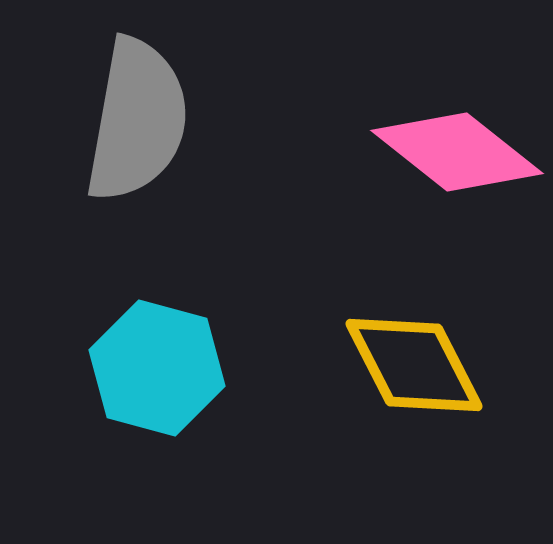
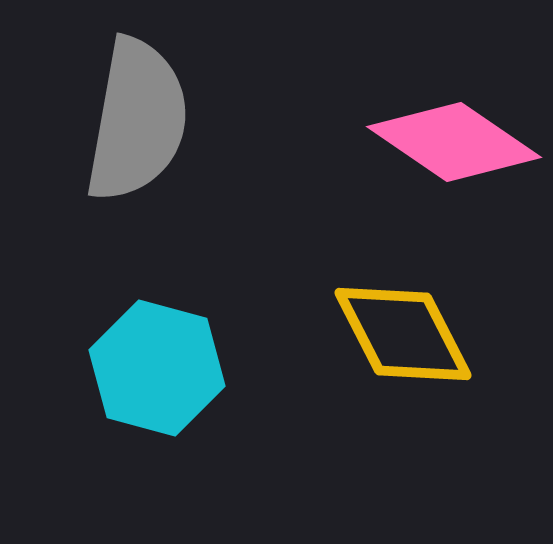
pink diamond: moved 3 px left, 10 px up; rotated 4 degrees counterclockwise
yellow diamond: moved 11 px left, 31 px up
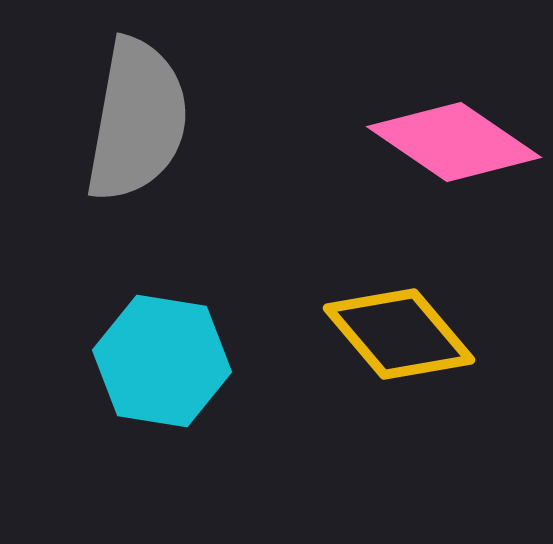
yellow diamond: moved 4 px left; rotated 13 degrees counterclockwise
cyan hexagon: moved 5 px right, 7 px up; rotated 6 degrees counterclockwise
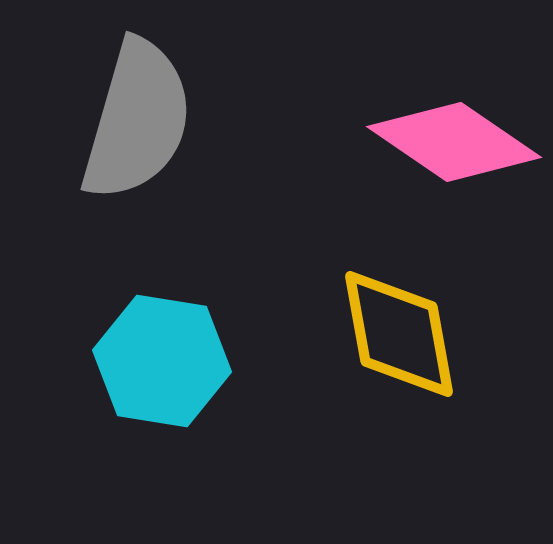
gray semicircle: rotated 6 degrees clockwise
yellow diamond: rotated 30 degrees clockwise
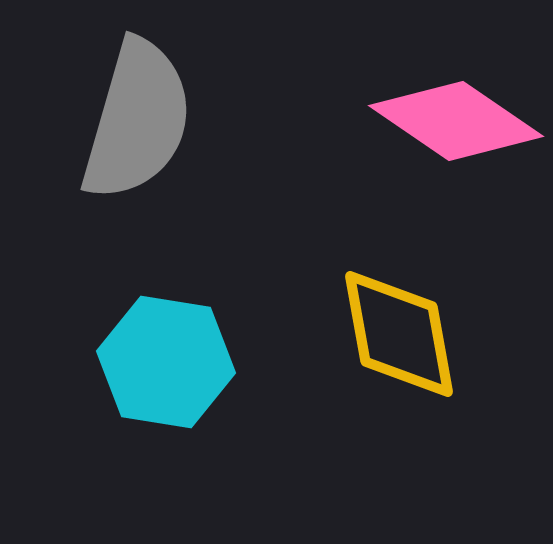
pink diamond: moved 2 px right, 21 px up
cyan hexagon: moved 4 px right, 1 px down
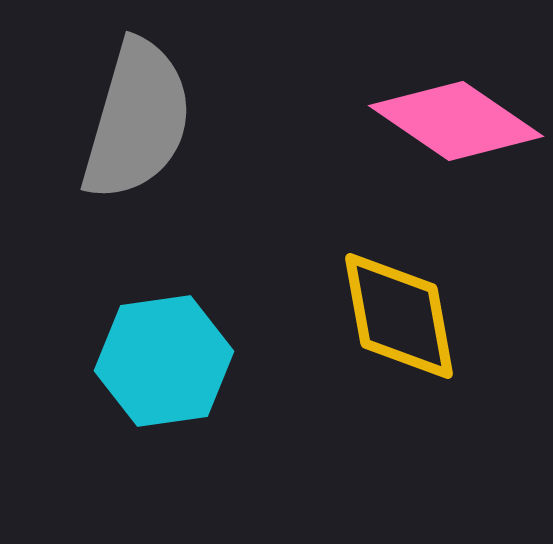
yellow diamond: moved 18 px up
cyan hexagon: moved 2 px left, 1 px up; rotated 17 degrees counterclockwise
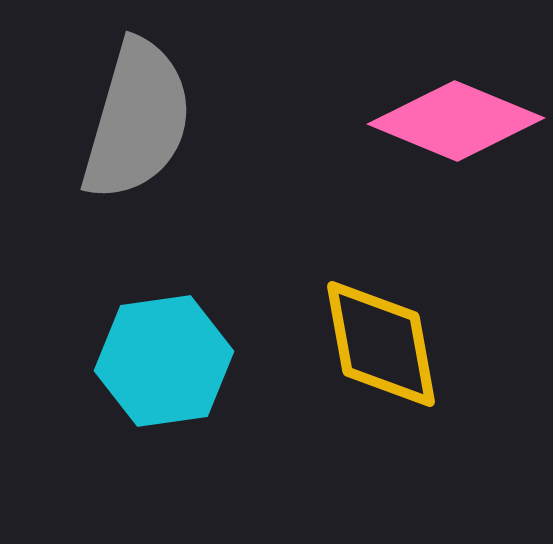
pink diamond: rotated 12 degrees counterclockwise
yellow diamond: moved 18 px left, 28 px down
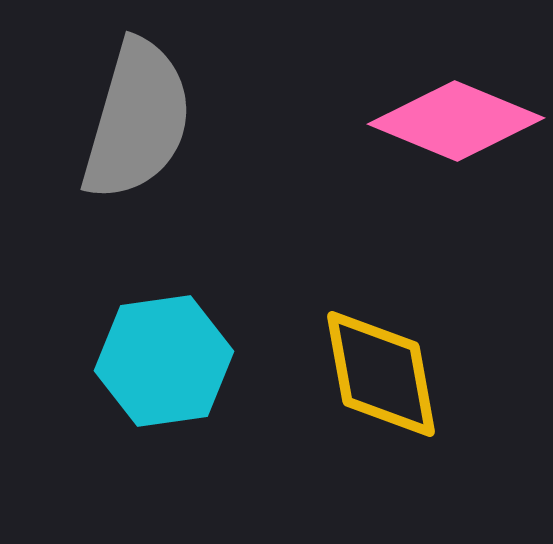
yellow diamond: moved 30 px down
